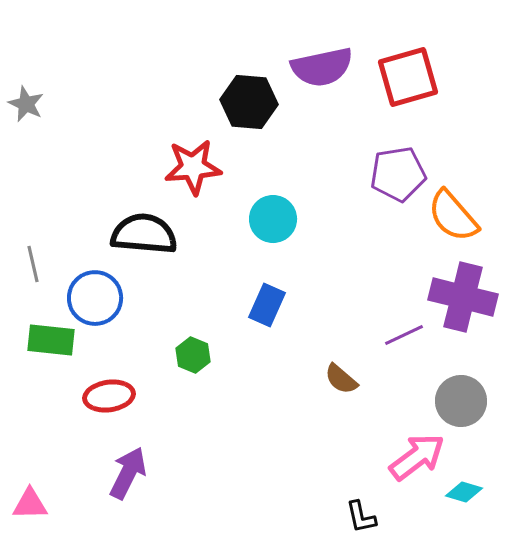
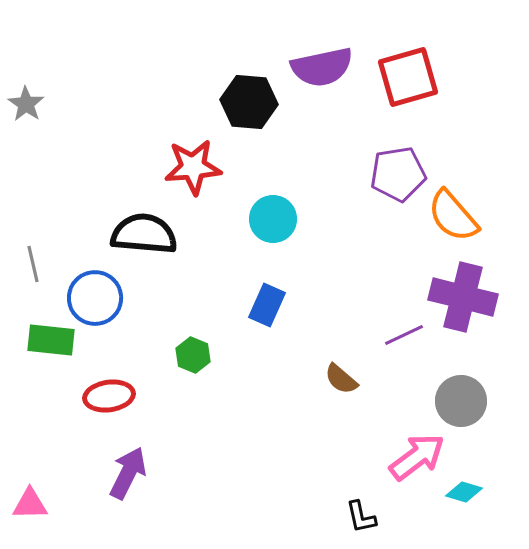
gray star: rotated 9 degrees clockwise
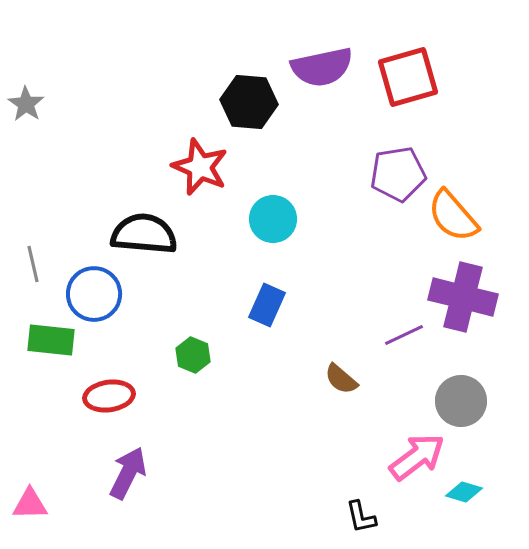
red star: moved 7 px right; rotated 28 degrees clockwise
blue circle: moved 1 px left, 4 px up
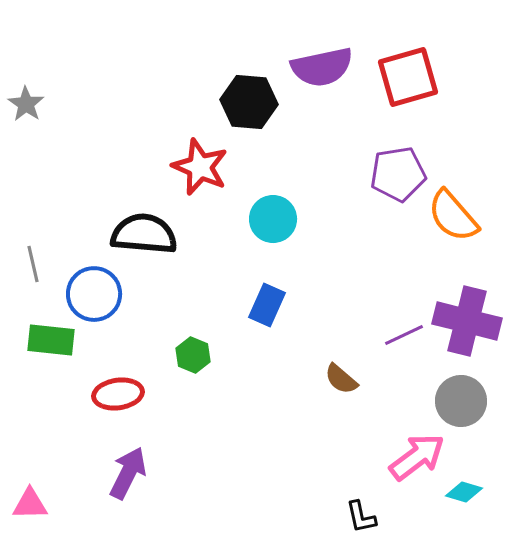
purple cross: moved 4 px right, 24 px down
red ellipse: moved 9 px right, 2 px up
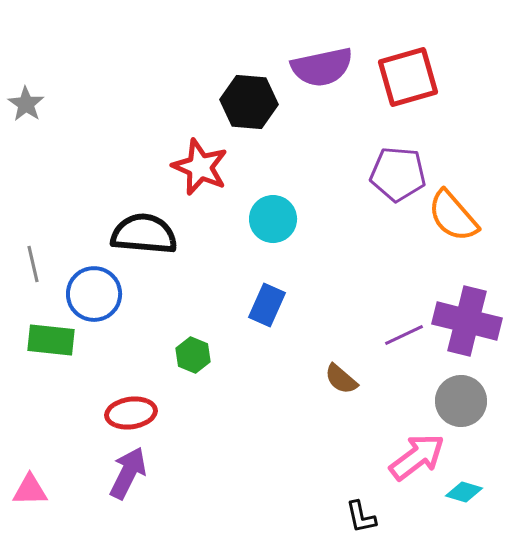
purple pentagon: rotated 14 degrees clockwise
red ellipse: moved 13 px right, 19 px down
pink triangle: moved 14 px up
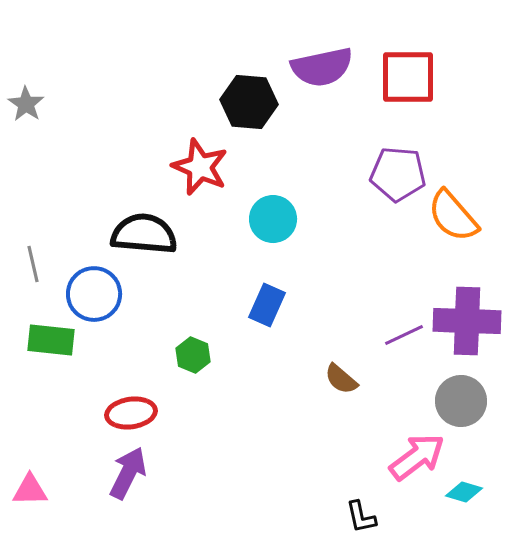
red square: rotated 16 degrees clockwise
purple cross: rotated 12 degrees counterclockwise
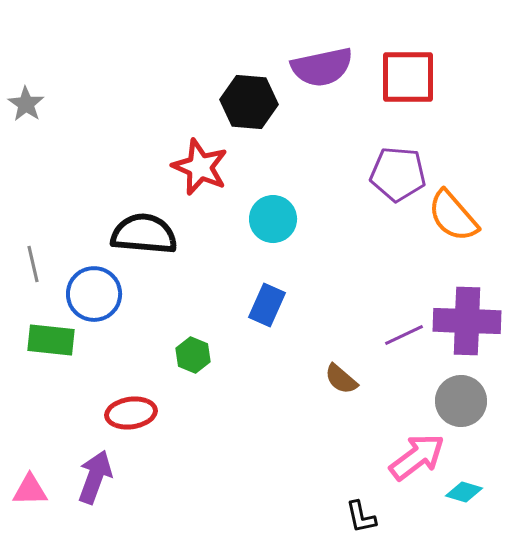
purple arrow: moved 33 px left, 4 px down; rotated 6 degrees counterclockwise
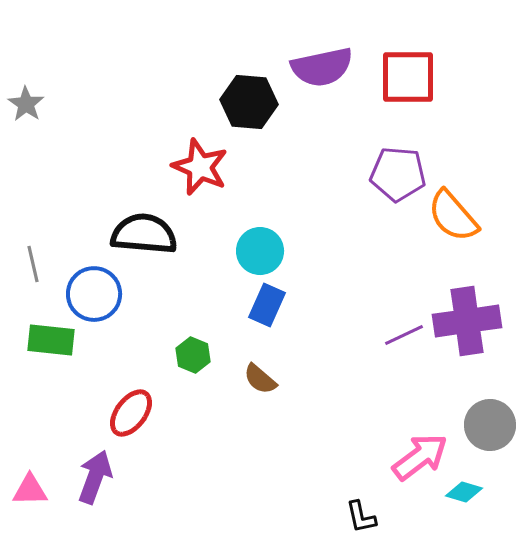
cyan circle: moved 13 px left, 32 px down
purple cross: rotated 10 degrees counterclockwise
brown semicircle: moved 81 px left
gray circle: moved 29 px right, 24 px down
red ellipse: rotated 45 degrees counterclockwise
pink arrow: moved 3 px right
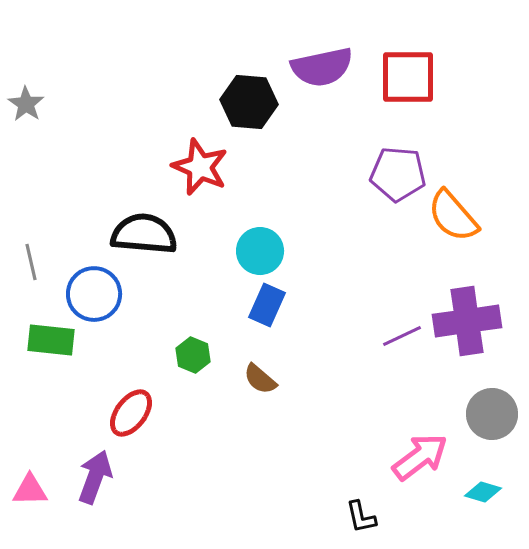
gray line: moved 2 px left, 2 px up
purple line: moved 2 px left, 1 px down
gray circle: moved 2 px right, 11 px up
cyan diamond: moved 19 px right
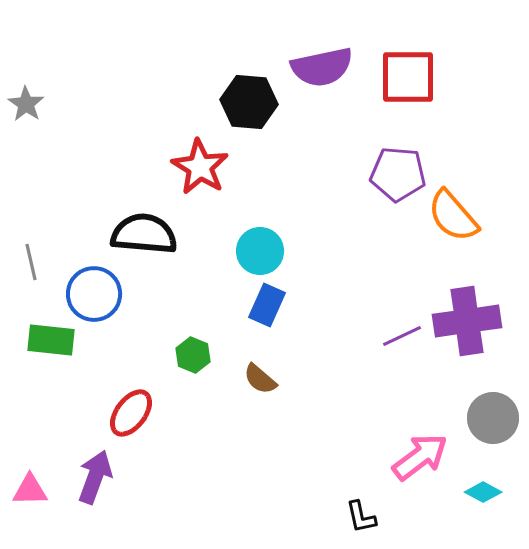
red star: rotated 8 degrees clockwise
gray circle: moved 1 px right, 4 px down
cyan diamond: rotated 12 degrees clockwise
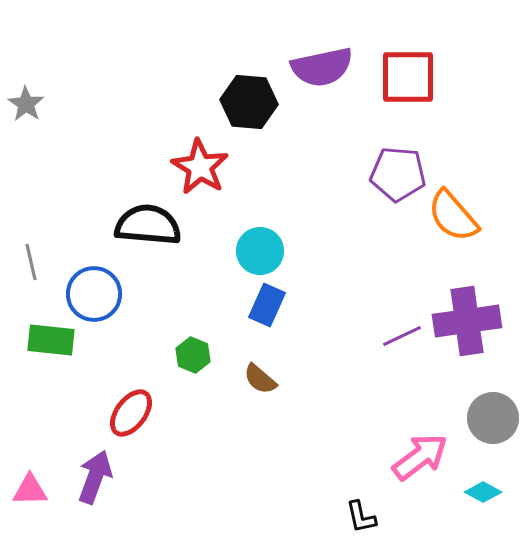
black semicircle: moved 4 px right, 9 px up
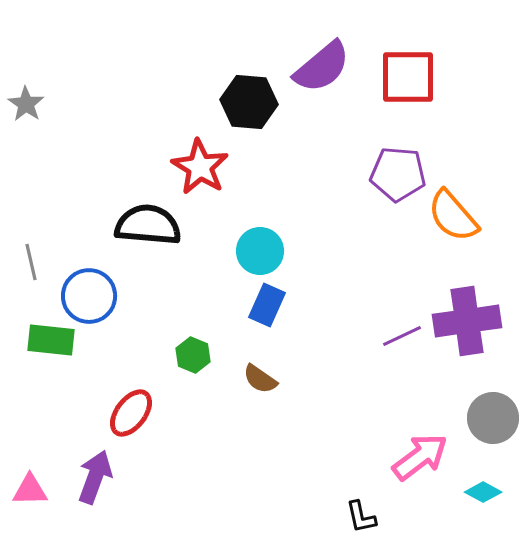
purple semicircle: rotated 28 degrees counterclockwise
blue circle: moved 5 px left, 2 px down
brown semicircle: rotated 6 degrees counterclockwise
